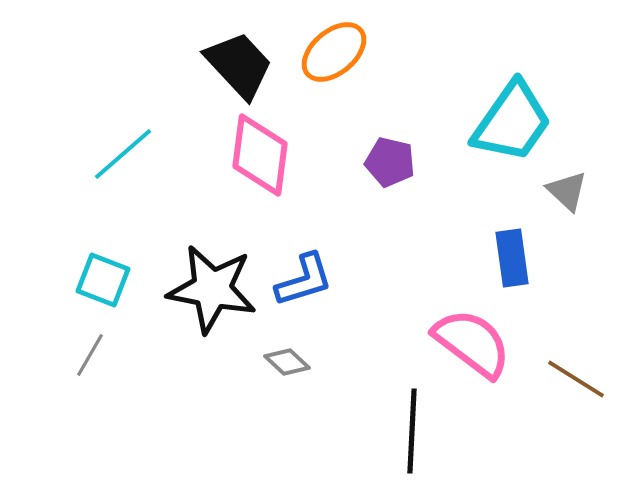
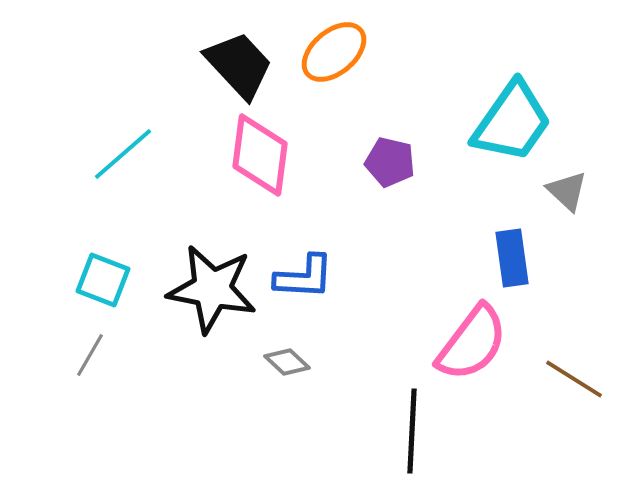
blue L-shape: moved 3 px up; rotated 20 degrees clockwise
pink semicircle: rotated 90 degrees clockwise
brown line: moved 2 px left
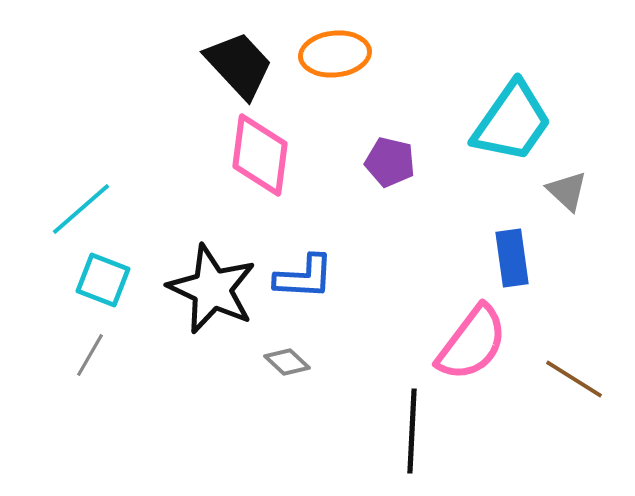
orange ellipse: moved 1 px right, 2 px down; rotated 34 degrees clockwise
cyan line: moved 42 px left, 55 px down
black star: rotated 14 degrees clockwise
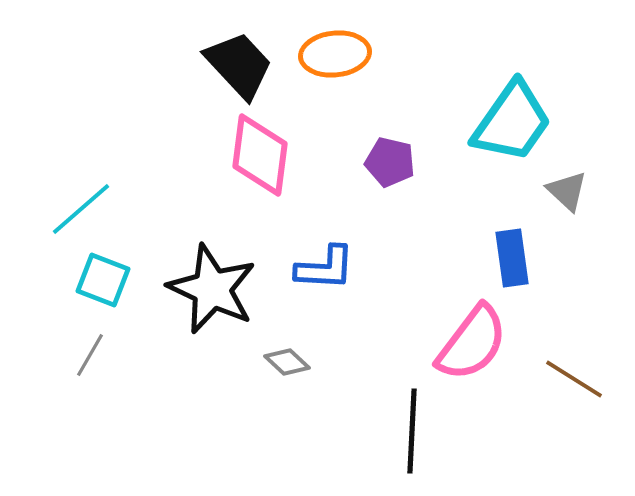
blue L-shape: moved 21 px right, 9 px up
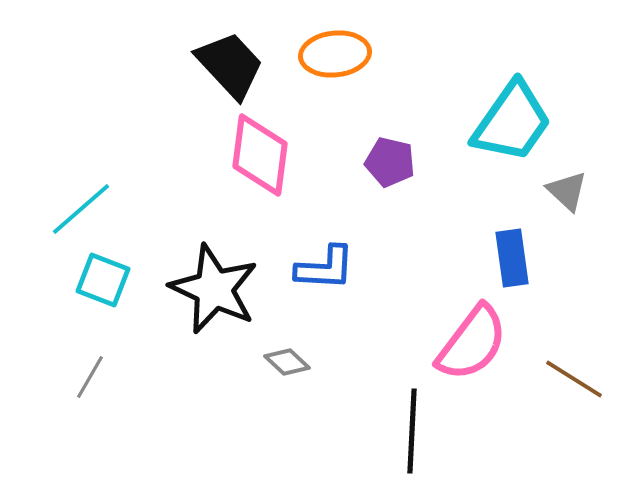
black trapezoid: moved 9 px left
black star: moved 2 px right
gray line: moved 22 px down
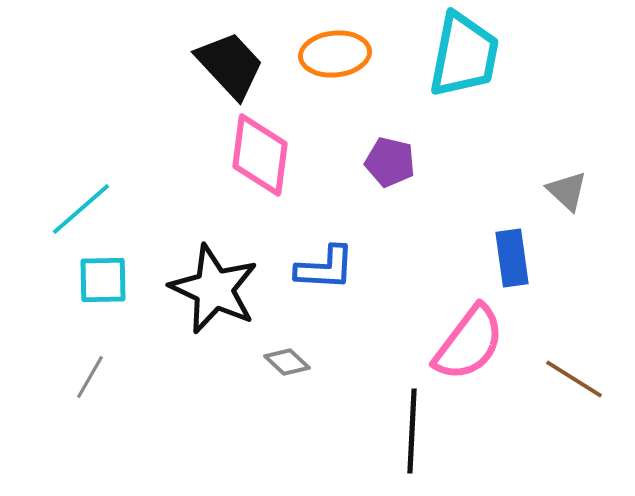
cyan trapezoid: moved 48 px left, 67 px up; rotated 24 degrees counterclockwise
cyan square: rotated 22 degrees counterclockwise
pink semicircle: moved 3 px left
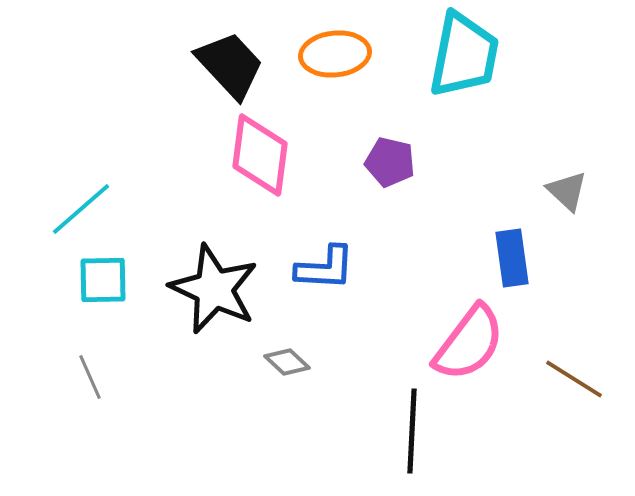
gray line: rotated 54 degrees counterclockwise
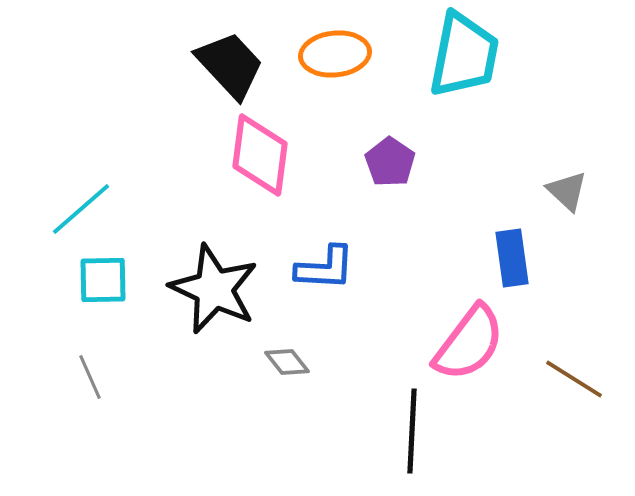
purple pentagon: rotated 21 degrees clockwise
gray diamond: rotated 9 degrees clockwise
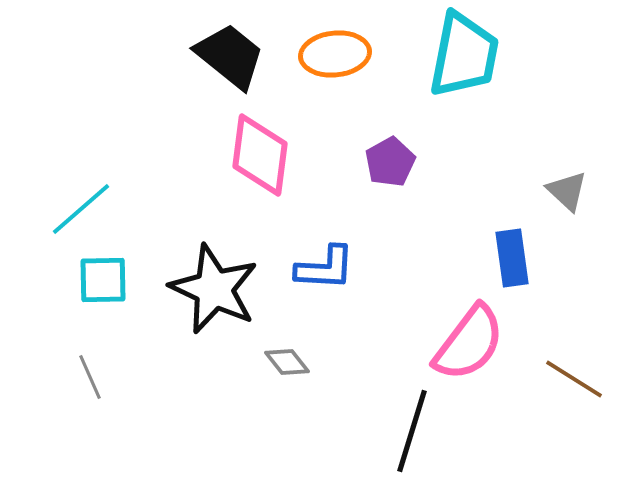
black trapezoid: moved 9 px up; rotated 8 degrees counterclockwise
purple pentagon: rotated 9 degrees clockwise
black line: rotated 14 degrees clockwise
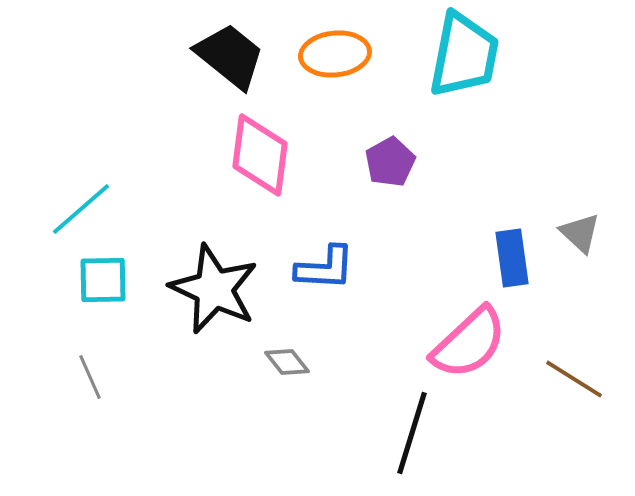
gray triangle: moved 13 px right, 42 px down
pink semicircle: rotated 10 degrees clockwise
black line: moved 2 px down
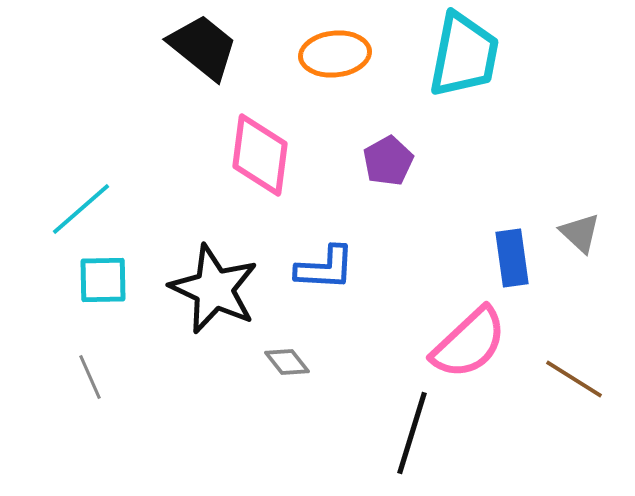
black trapezoid: moved 27 px left, 9 px up
purple pentagon: moved 2 px left, 1 px up
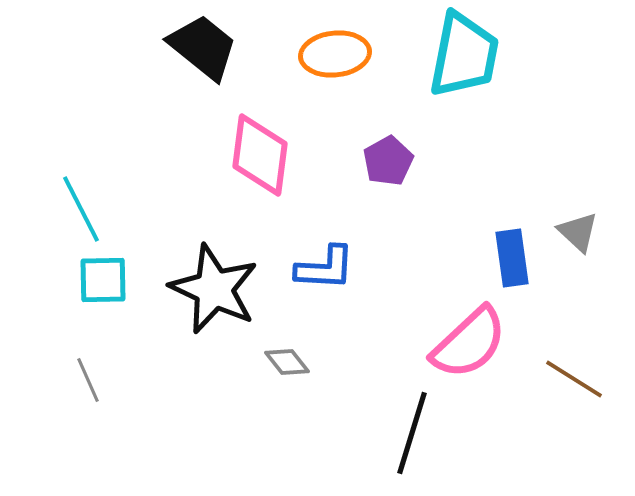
cyan line: rotated 76 degrees counterclockwise
gray triangle: moved 2 px left, 1 px up
gray line: moved 2 px left, 3 px down
